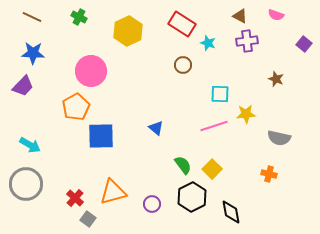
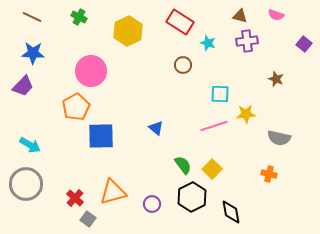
brown triangle: rotated 14 degrees counterclockwise
red rectangle: moved 2 px left, 2 px up
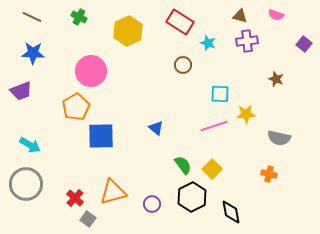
purple trapezoid: moved 2 px left, 5 px down; rotated 25 degrees clockwise
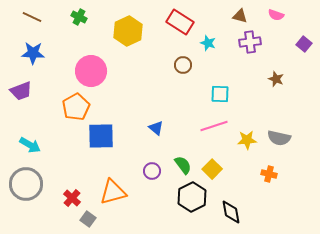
purple cross: moved 3 px right, 1 px down
yellow star: moved 1 px right, 26 px down
red cross: moved 3 px left
purple circle: moved 33 px up
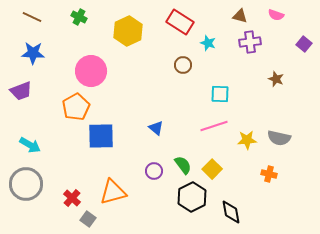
purple circle: moved 2 px right
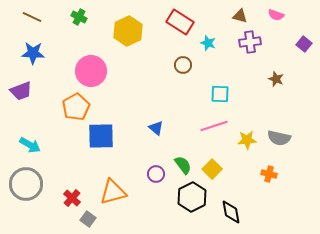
purple circle: moved 2 px right, 3 px down
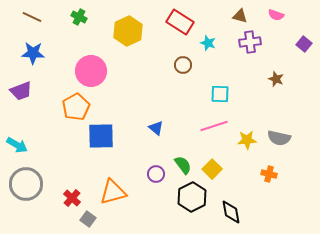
cyan arrow: moved 13 px left
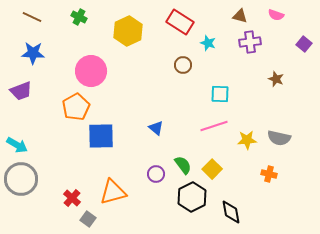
gray circle: moved 5 px left, 5 px up
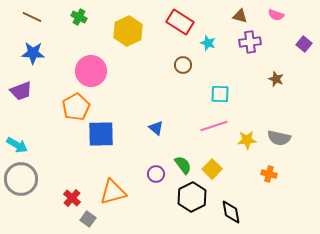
blue square: moved 2 px up
